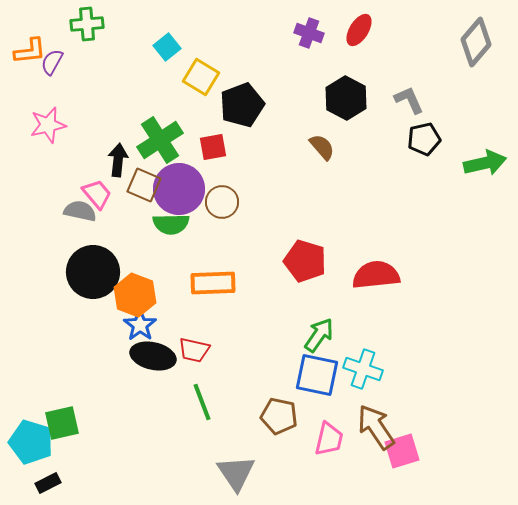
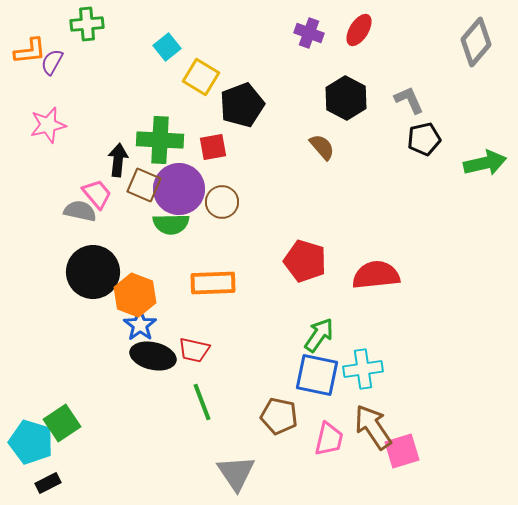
green cross at (160, 140): rotated 36 degrees clockwise
cyan cross at (363, 369): rotated 27 degrees counterclockwise
green square at (62, 423): rotated 21 degrees counterclockwise
brown arrow at (376, 427): moved 3 px left
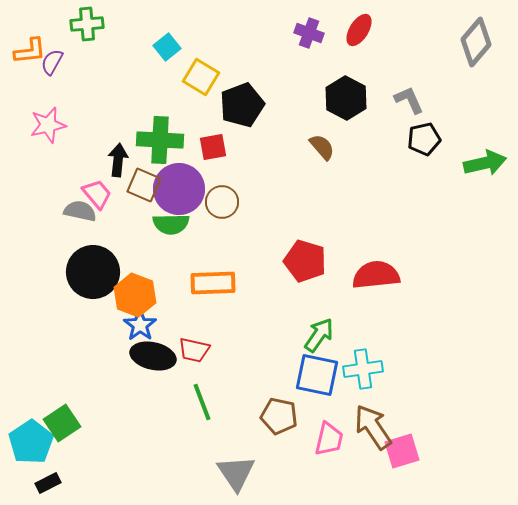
cyan pentagon at (31, 442): rotated 21 degrees clockwise
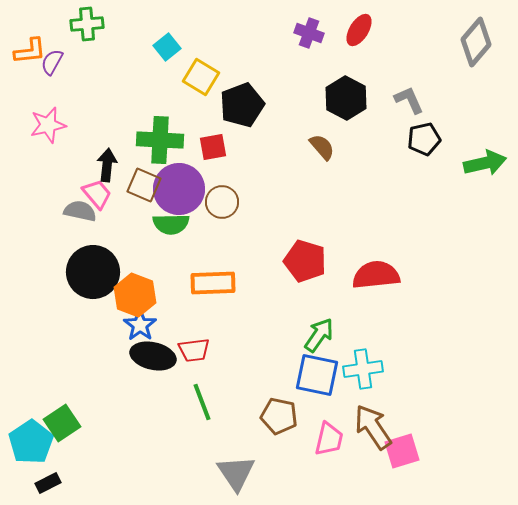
black arrow at (118, 160): moved 11 px left, 5 px down
red trapezoid at (194, 350): rotated 20 degrees counterclockwise
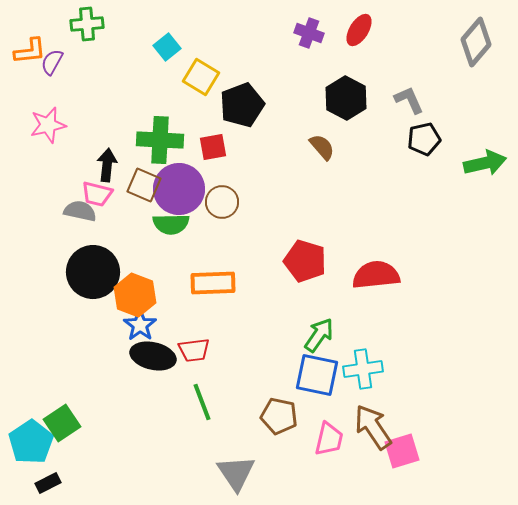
pink trapezoid at (97, 194): rotated 144 degrees clockwise
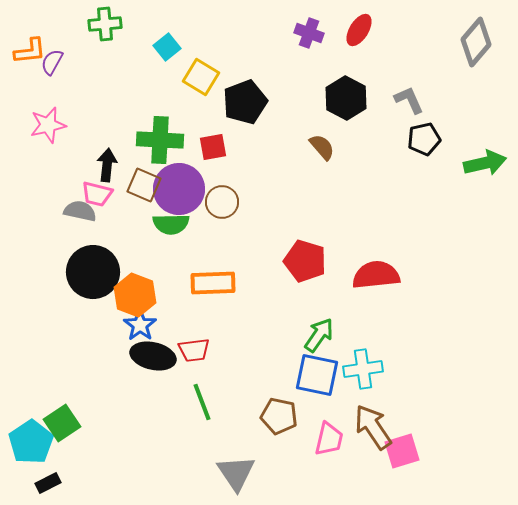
green cross at (87, 24): moved 18 px right
black pentagon at (242, 105): moved 3 px right, 3 px up
